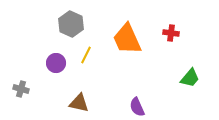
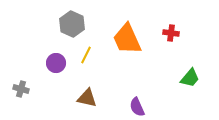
gray hexagon: moved 1 px right
brown triangle: moved 8 px right, 5 px up
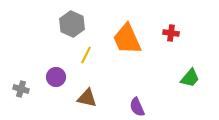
purple circle: moved 14 px down
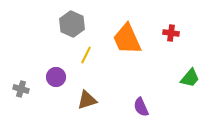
brown triangle: moved 2 px down; rotated 30 degrees counterclockwise
purple semicircle: moved 4 px right
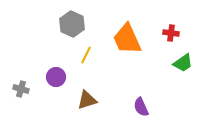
green trapezoid: moved 7 px left, 15 px up; rotated 15 degrees clockwise
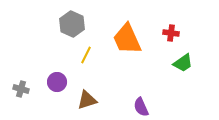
purple circle: moved 1 px right, 5 px down
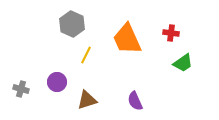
purple semicircle: moved 6 px left, 6 px up
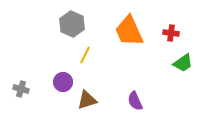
orange trapezoid: moved 2 px right, 8 px up
yellow line: moved 1 px left
purple circle: moved 6 px right
